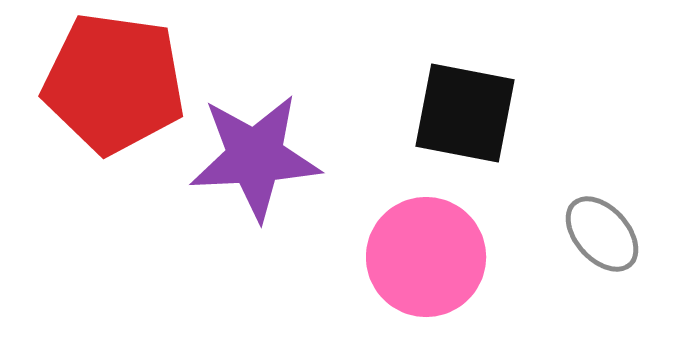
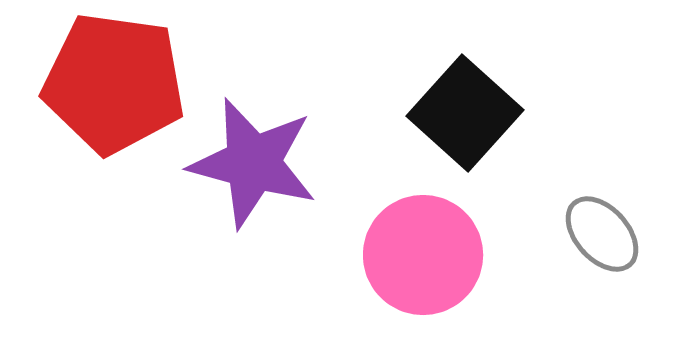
black square: rotated 31 degrees clockwise
purple star: moved 2 px left, 6 px down; rotated 18 degrees clockwise
pink circle: moved 3 px left, 2 px up
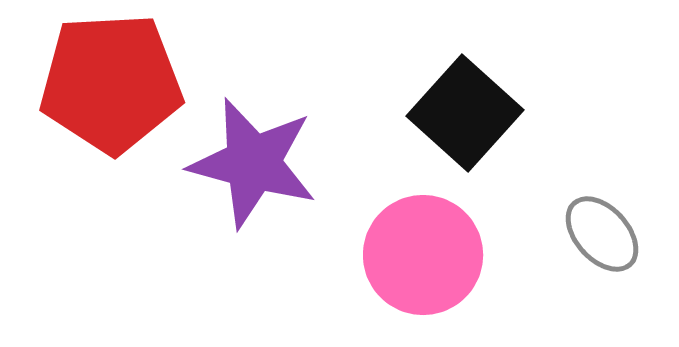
red pentagon: moved 3 px left; rotated 11 degrees counterclockwise
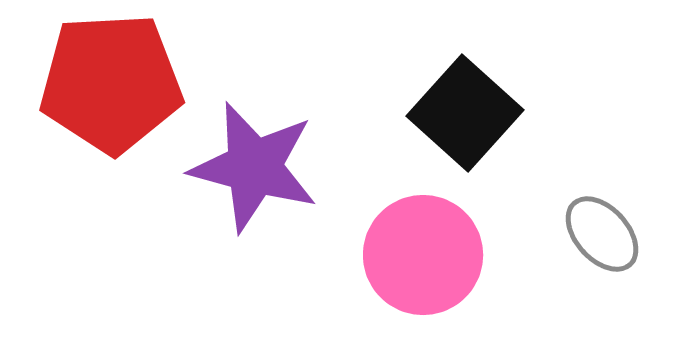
purple star: moved 1 px right, 4 px down
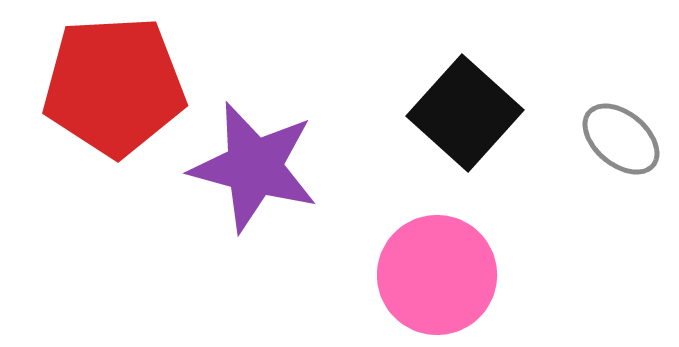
red pentagon: moved 3 px right, 3 px down
gray ellipse: moved 19 px right, 95 px up; rotated 8 degrees counterclockwise
pink circle: moved 14 px right, 20 px down
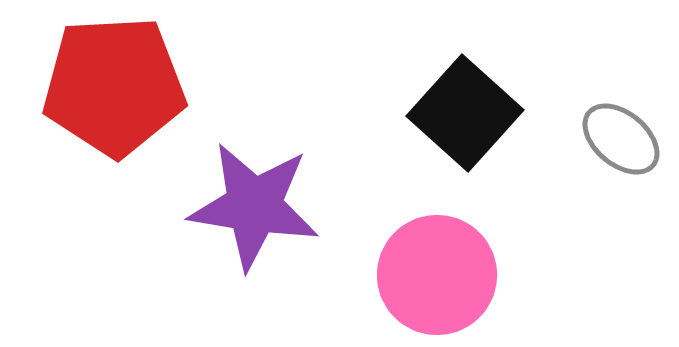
purple star: moved 39 px down; rotated 6 degrees counterclockwise
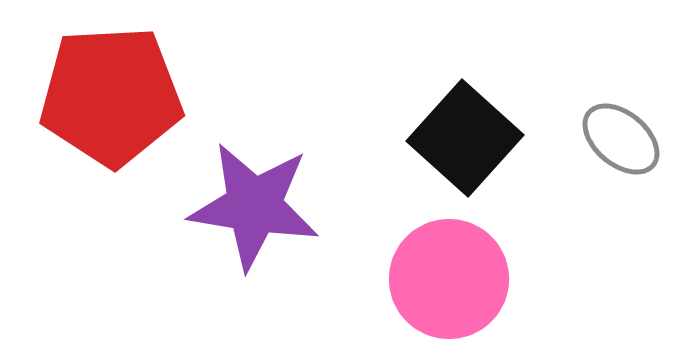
red pentagon: moved 3 px left, 10 px down
black square: moved 25 px down
pink circle: moved 12 px right, 4 px down
